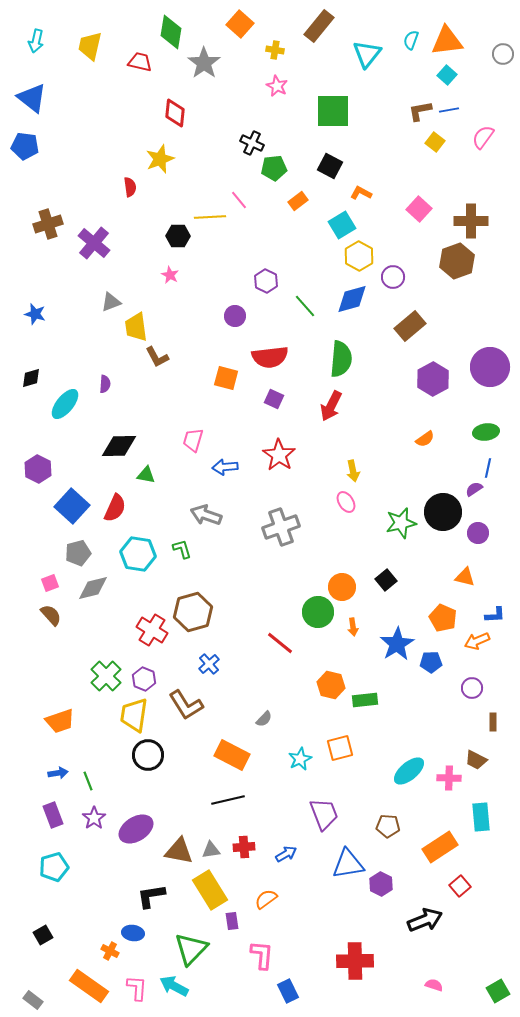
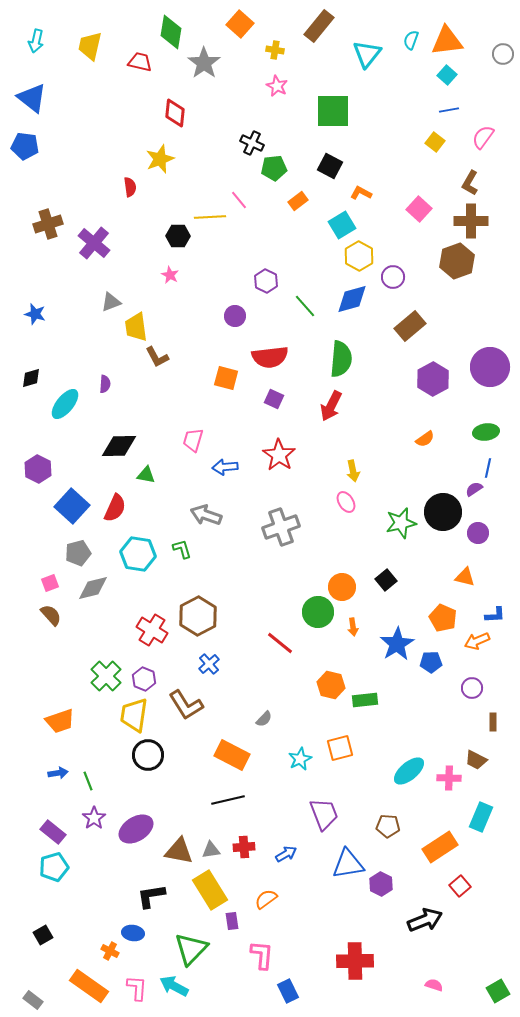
brown L-shape at (420, 111): moved 50 px right, 72 px down; rotated 50 degrees counterclockwise
brown hexagon at (193, 612): moved 5 px right, 4 px down; rotated 12 degrees counterclockwise
purple rectangle at (53, 815): moved 17 px down; rotated 30 degrees counterclockwise
cyan rectangle at (481, 817): rotated 28 degrees clockwise
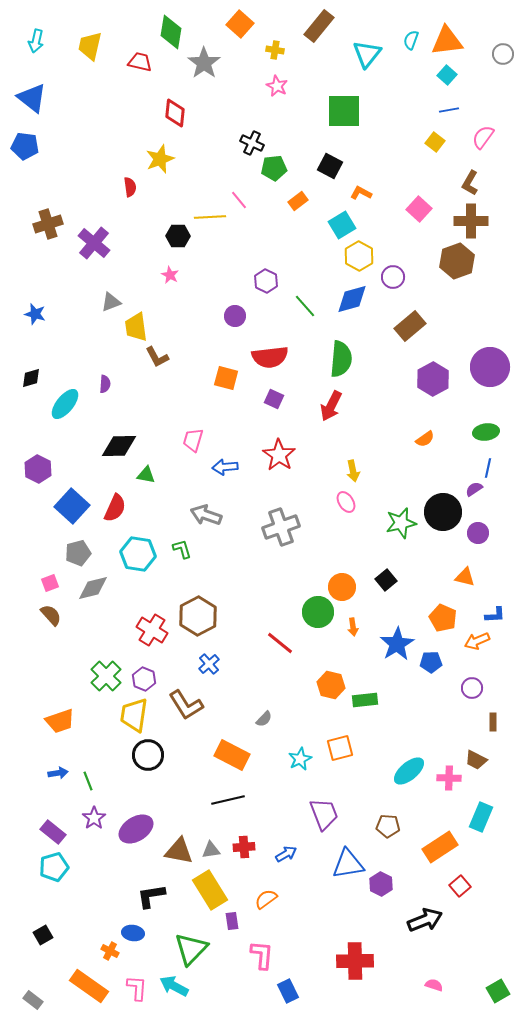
green square at (333, 111): moved 11 px right
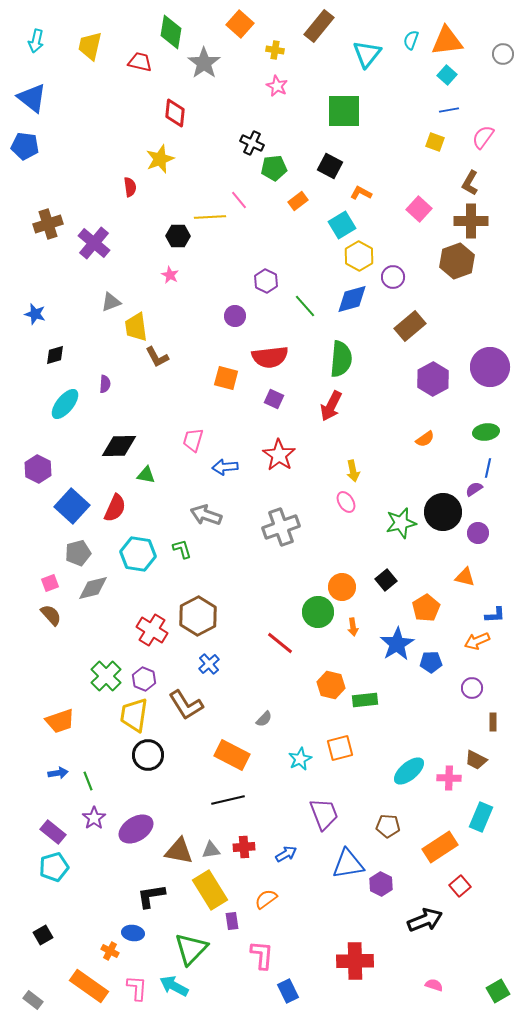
yellow square at (435, 142): rotated 18 degrees counterclockwise
black diamond at (31, 378): moved 24 px right, 23 px up
orange pentagon at (443, 618): moved 17 px left, 10 px up; rotated 16 degrees clockwise
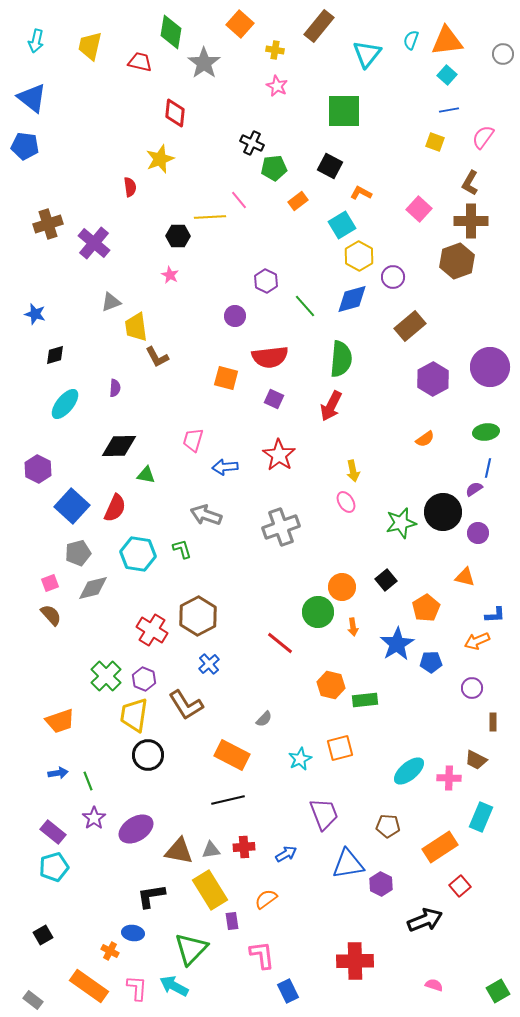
purple semicircle at (105, 384): moved 10 px right, 4 px down
pink L-shape at (262, 955): rotated 12 degrees counterclockwise
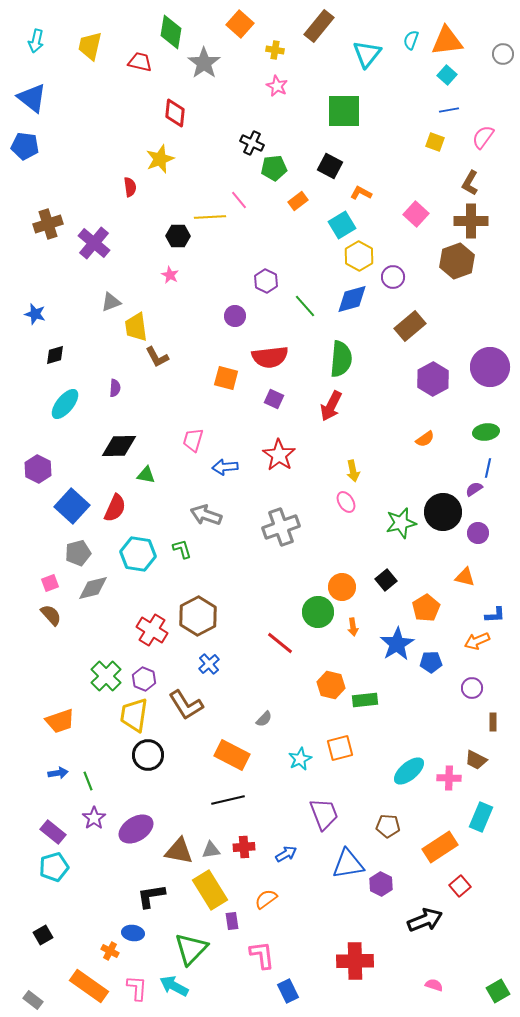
pink square at (419, 209): moved 3 px left, 5 px down
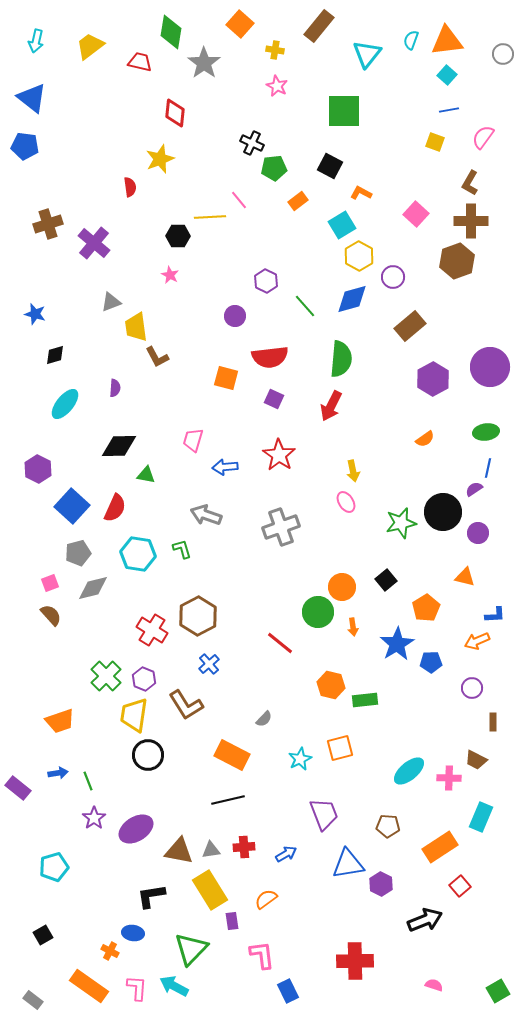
yellow trapezoid at (90, 46): rotated 40 degrees clockwise
purple rectangle at (53, 832): moved 35 px left, 44 px up
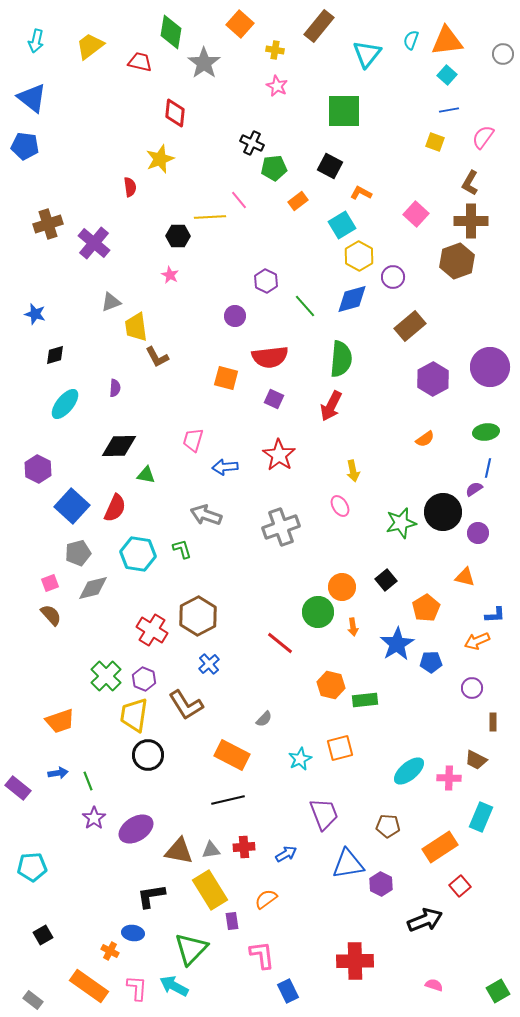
pink ellipse at (346, 502): moved 6 px left, 4 px down
cyan pentagon at (54, 867): moved 22 px left; rotated 12 degrees clockwise
